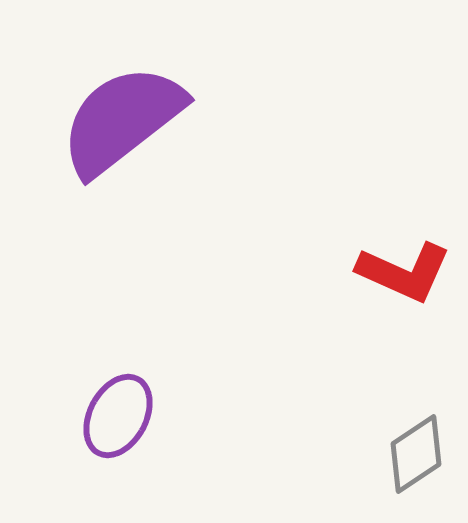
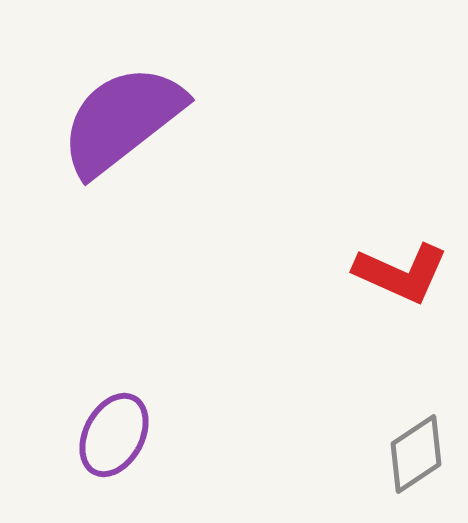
red L-shape: moved 3 px left, 1 px down
purple ellipse: moved 4 px left, 19 px down
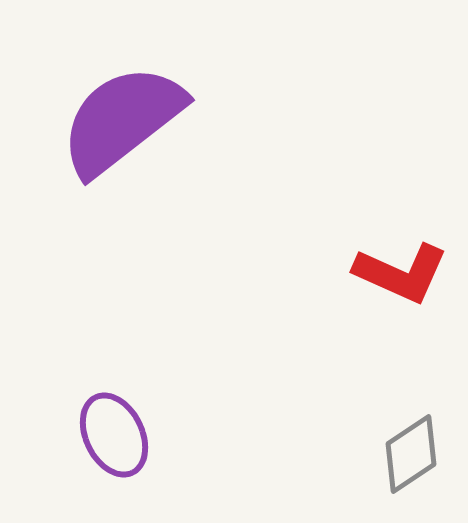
purple ellipse: rotated 54 degrees counterclockwise
gray diamond: moved 5 px left
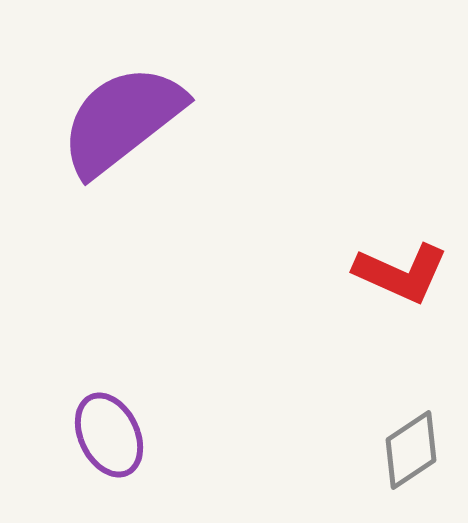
purple ellipse: moved 5 px left
gray diamond: moved 4 px up
